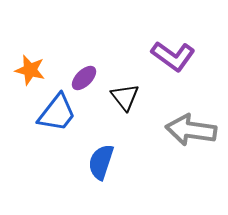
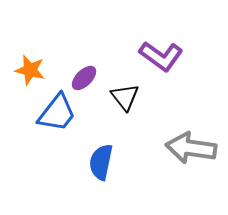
purple L-shape: moved 12 px left
gray arrow: moved 18 px down
blue semicircle: rotated 6 degrees counterclockwise
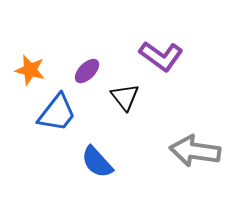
purple ellipse: moved 3 px right, 7 px up
gray arrow: moved 4 px right, 3 px down
blue semicircle: moved 4 px left; rotated 54 degrees counterclockwise
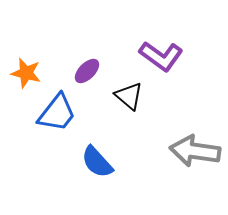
orange star: moved 4 px left, 3 px down
black triangle: moved 4 px right, 1 px up; rotated 12 degrees counterclockwise
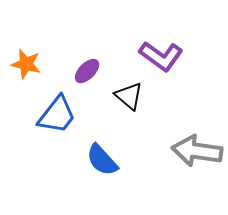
orange star: moved 9 px up
blue trapezoid: moved 2 px down
gray arrow: moved 2 px right
blue semicircle: moved 5 px right, 2 px up
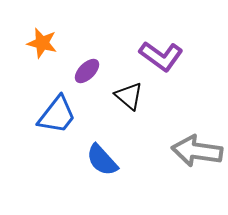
orange star: moved 16 px right, 21 px up
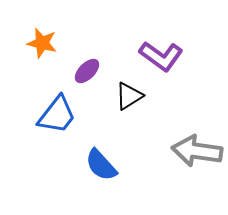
black triangle: rotated 48 degrees clockwise
blue semicircle: moved 1 px left, 5 px down
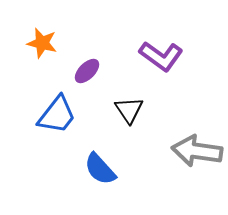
black triangle: moved 14 px down; rotated 32 degrees counterclockwise
blue semicircle: moved 1 px left, 4 px down
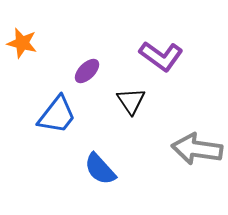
orange star: moved 20 px left
black triangle: moved 2 px right, 9 px up
gray arrow: moved 2 px up
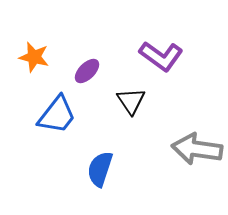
orange star: moved 12 px right, 14 px down
blue semicircle: rotated 60 degrees clockwise
